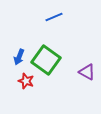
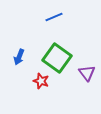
green square: moved 11 px right, 2 px up
purple triangle: moved 1 px down; rotated 24 degrees clockwise
red star: moved 15 px right
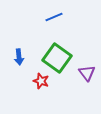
blue arrow: rotated 28 degrees counterclockwise
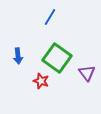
blue line: moved 4 px left; rotated 36 degrees counterclockwise
blue arrow: moved 1 px left, 1 px up
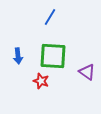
green square: moved 4 px left, 2 px up; rotated 32 degrees counterclockwise
purple triangle: moved 1 px up; rotated 18 degrees counterclockwise
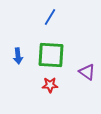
green square: moved 2 px left, 1 px up
red star: moved 9 px right, 4 px down; rotated 21 degrees counterclockwise
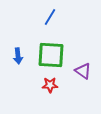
purple triangle: moved 4 px left, 1 px up
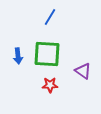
green square: moved 4 px left, 1 px up
